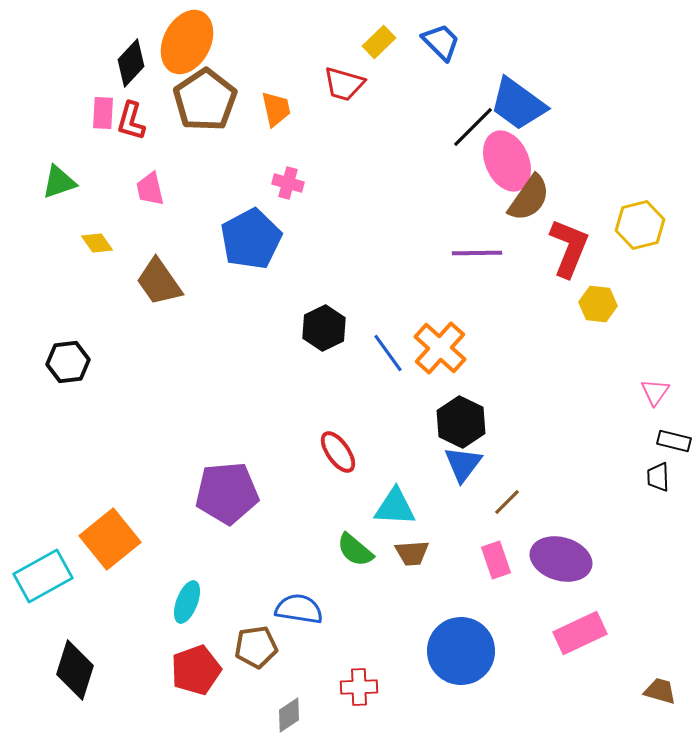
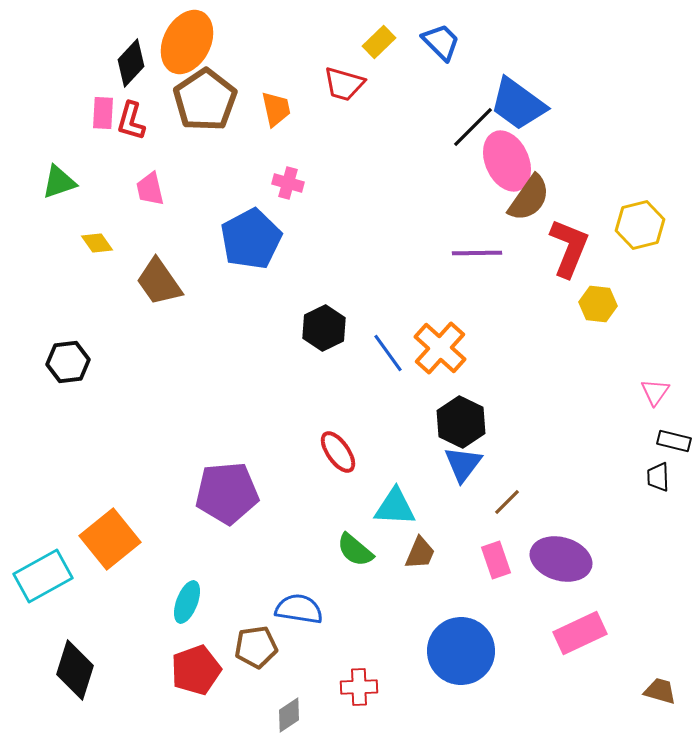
brown trapezoid at (412, 553): moved 8 px right; rotated 63 degrees counterclockwise
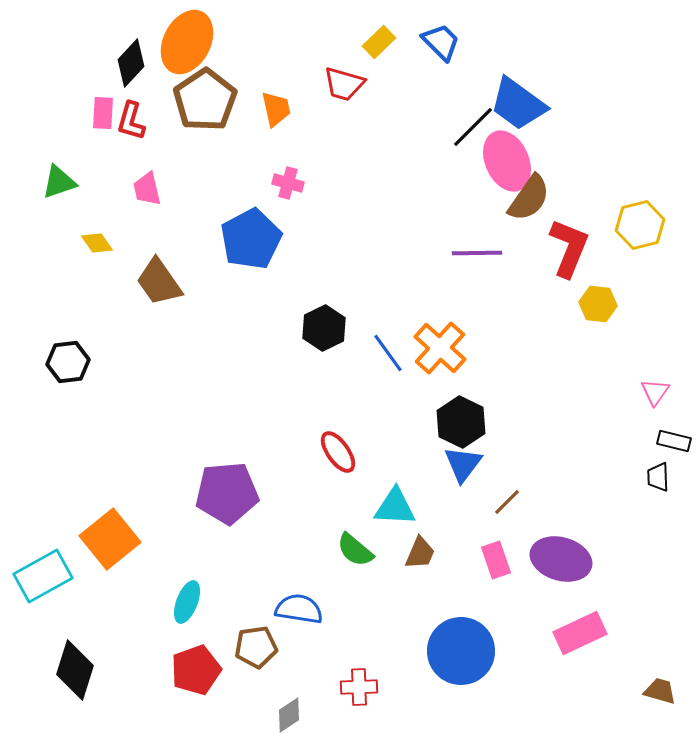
pink trapezoid at (150, 189): moved 3 px left
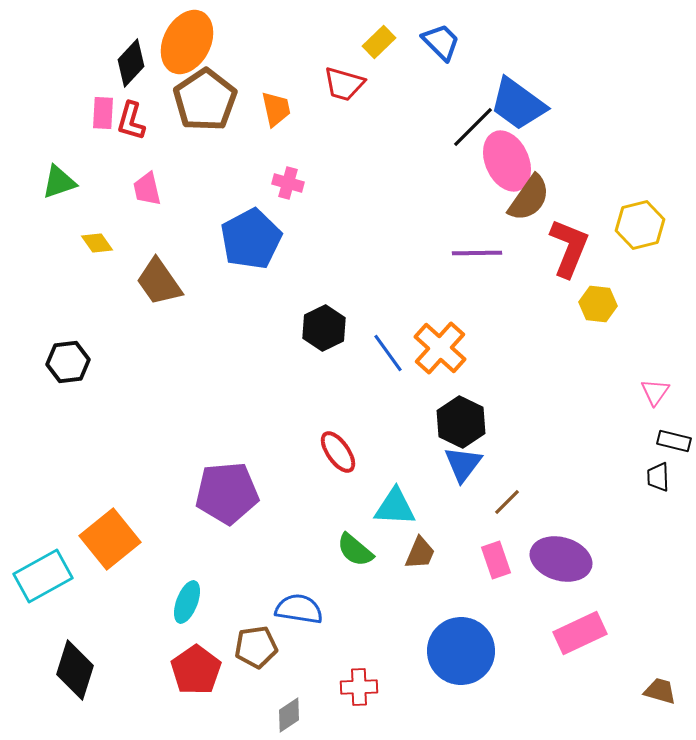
red pentagon at (196, 670): rotated 15 degrees counterclockwise
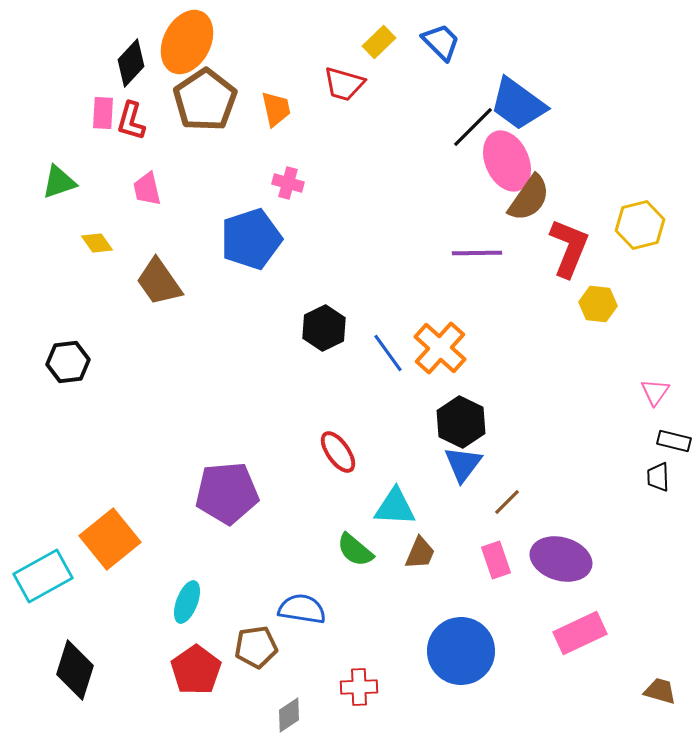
blue pentagon at (251, 239): rotated 10 degrees clockwise
blue semicircle at (299, 609): moved 3 px right
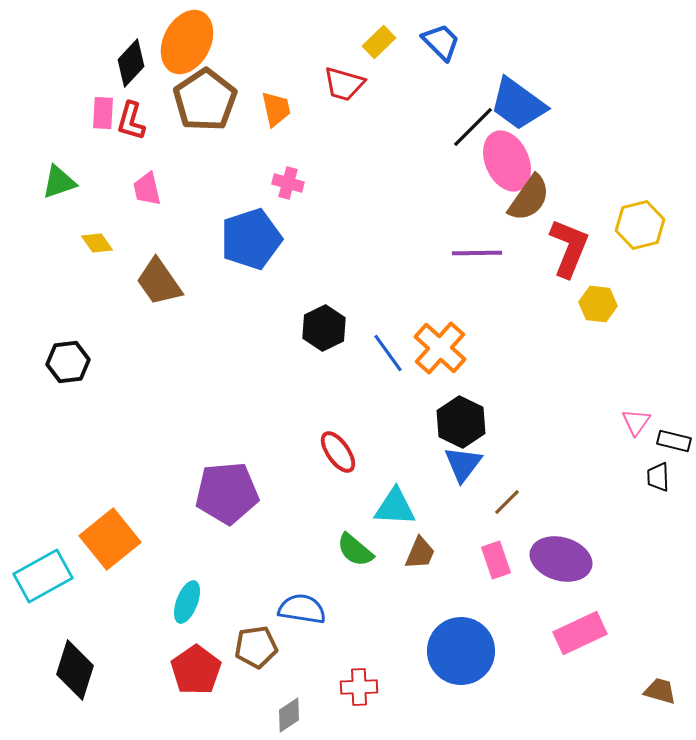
pink triangle at (655, 392): moved 19 px left, 30 px down
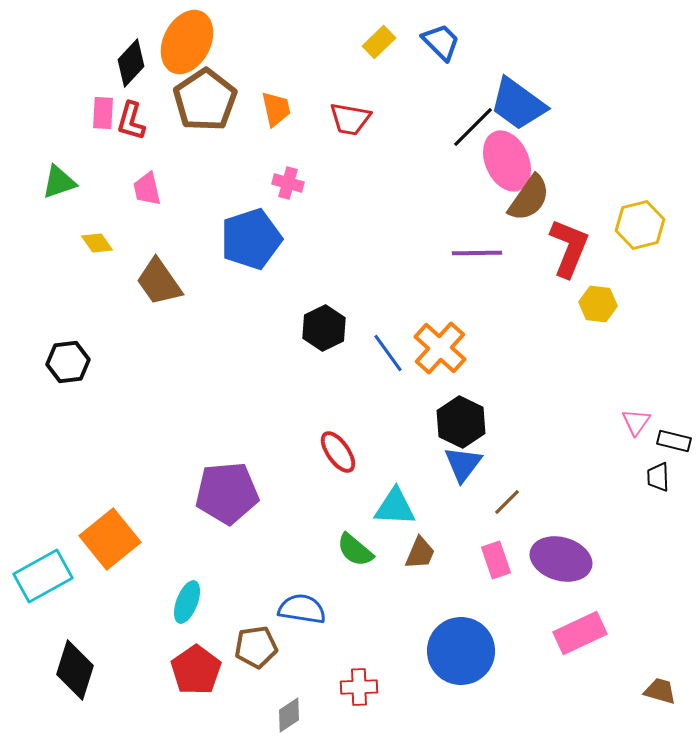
red trapezoid at (344, 84): moved 6 px right, 35 px down; rotated 6 degrees counterclockwise
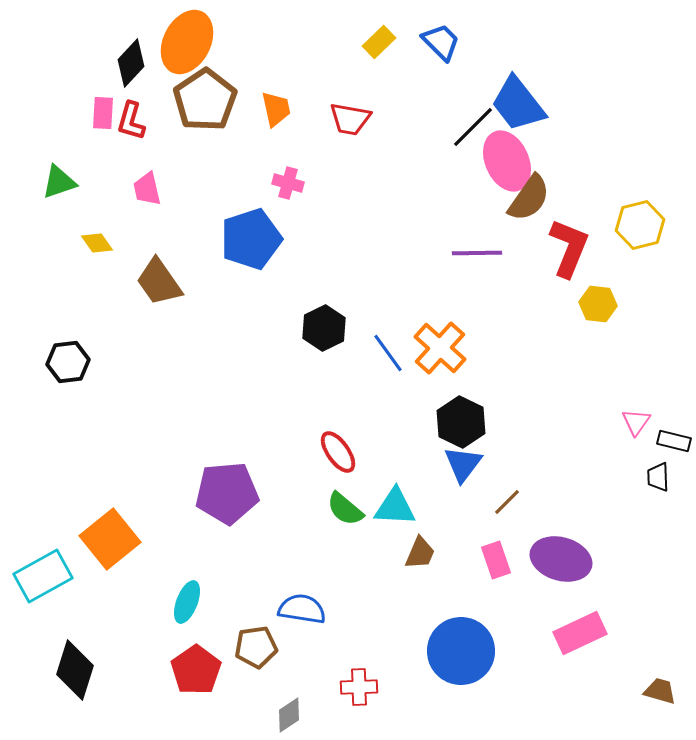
blue trapezoid at (518, 104): rotated 16 degrees clockwise
green semicircle at (355, 550): moved 10 px left, 41 px up
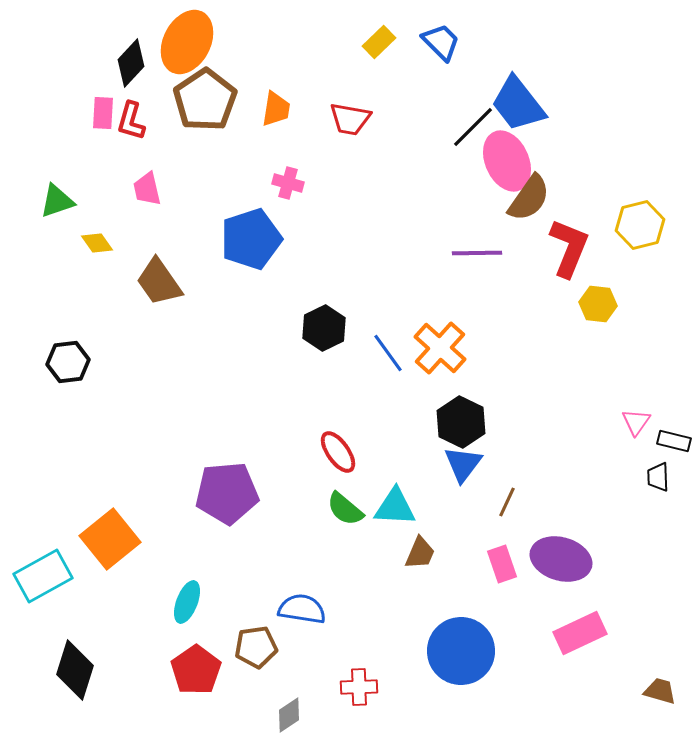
orange trapezoid at (276, 109): rotated 21 degrees clockwise
green triangle at (59, 182): moved 2 px left, 19 px down
brown line at (507, 502): rotated 20 degrees counterclockwise
pink rectangle at (496, 560): moved 6 px right, 4 px down
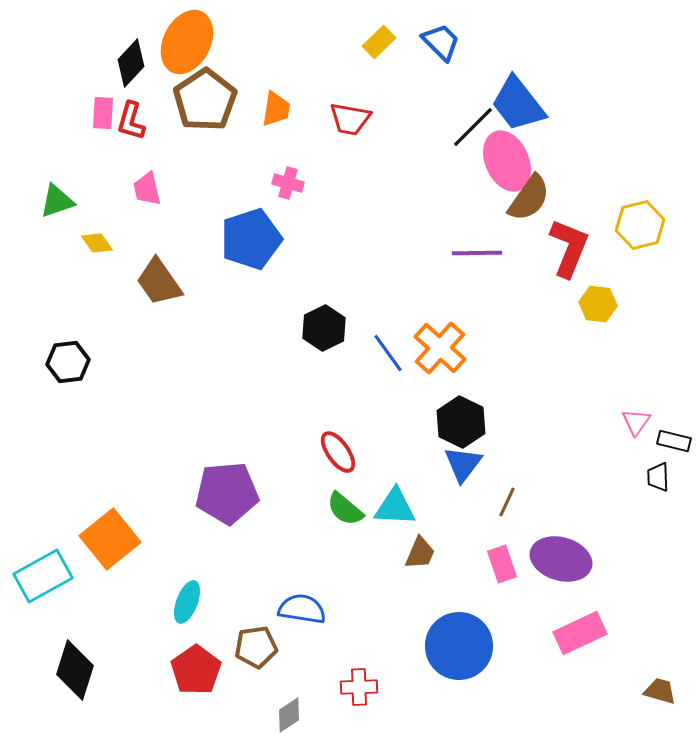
blue circle at (461, 651): moved 2 px left, 5 px up
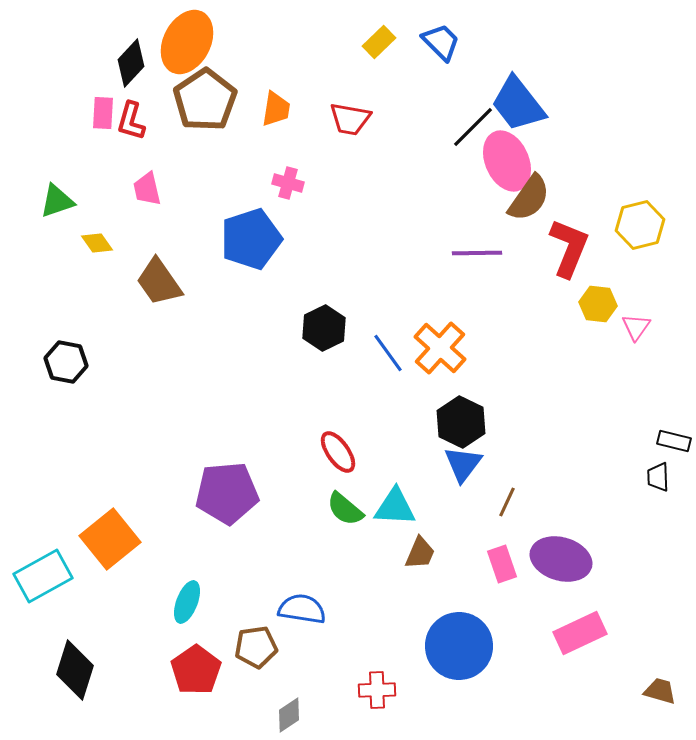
black hexagon at (68, 362): moved 2 px left; rotated 18 degrees clockwise
pink triangle at (636, 422): moved 95 px up
red cross at (359, 687): moved 18 px right, 3 px down
